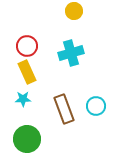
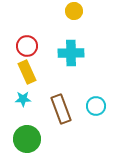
cyan cross: rotated 15 degrees clockwise
brown rectangle: moved 3 px left
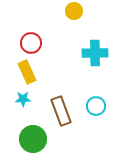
red circle: moved 4 px right, 3 px up
cyan cross: moved 24 px right
brown rectangle: moved 2 px down
green circle: moved 6 px right
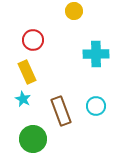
red circle: moved 2 px right, 3 px up
cyan cross: moved 1 px right, 1 px down
cyan star: rotated 28 degrees clockwise
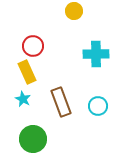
red circle: moved 6 px down
cyan circle: moved 2 px right
brown rectangle: moved 9 px up
